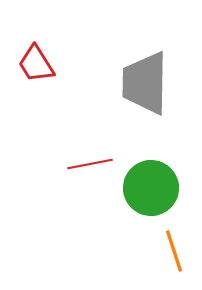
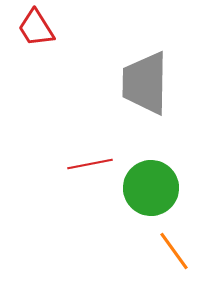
red trapezoid: moved 36 px up
orange line: rotated 18 degrees counterclockwise
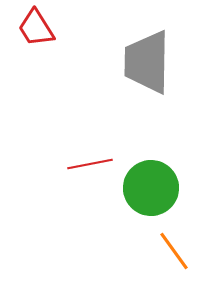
gray trapezoid: moved 2 px right, 21 px up
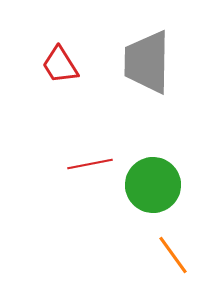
red trapezoid: moved 24 px right, 37 px down
green circle: moved 2 px right, 3 px up
orange line: moved 1 px left, 4 px down
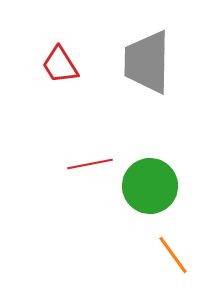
green circle: moved 3 px left, 1 px down
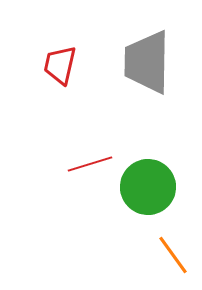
red trapezoid: rotated 45 degrees clockwise
red line: rotated 6 degrees counterclockwise
green circle: moved 2 px left, 1 px down
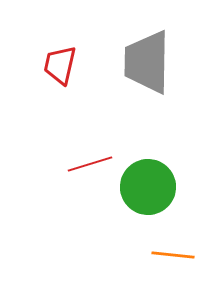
orange line: rotated 48 degrees counterclockwise
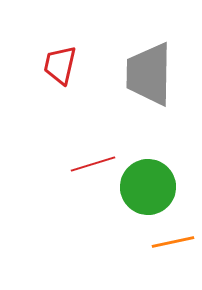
gray trapezoid: moved 2 px right, 12 px down
red line: moved 3 px right
orange line: moved 13 px up; rotated 18 degrees counterclockwise
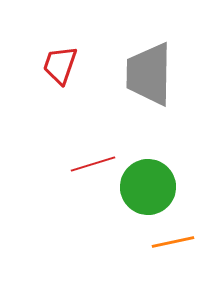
red trapezoid: rotated 6 degrees clockwise
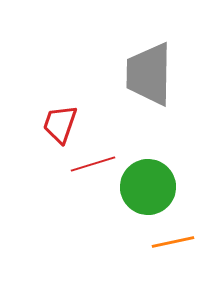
red trapezoid: moved 59 px down
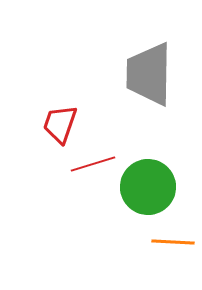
orange line: rotated 15 degrees clockwise
